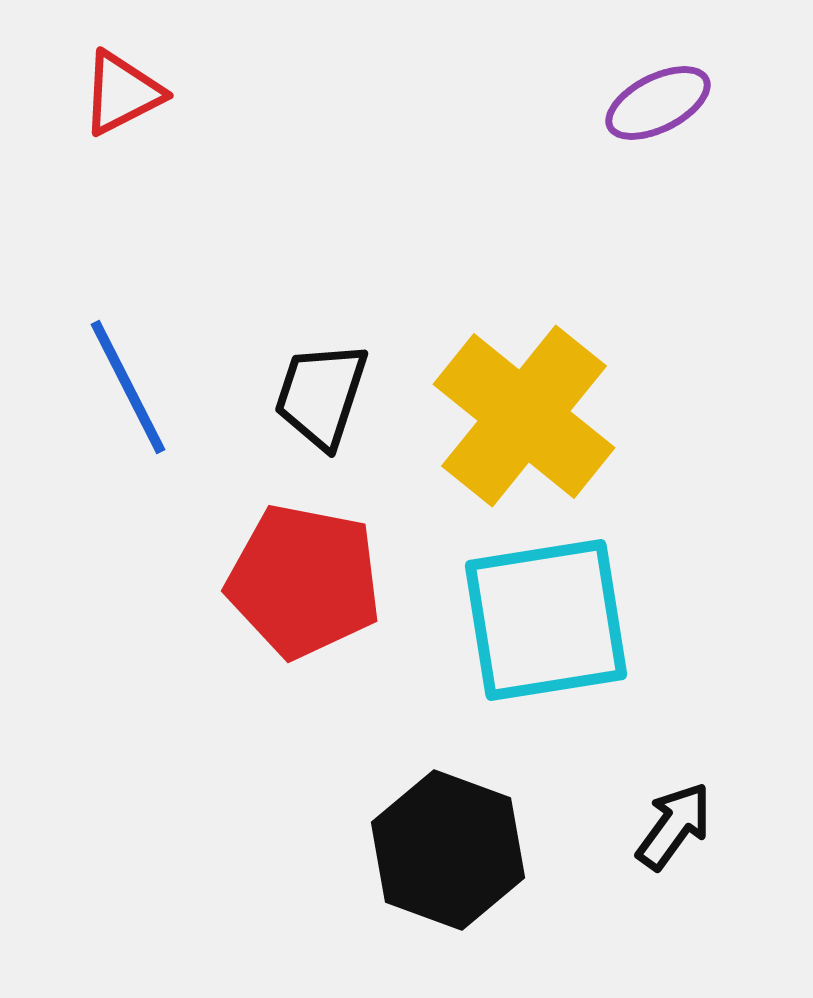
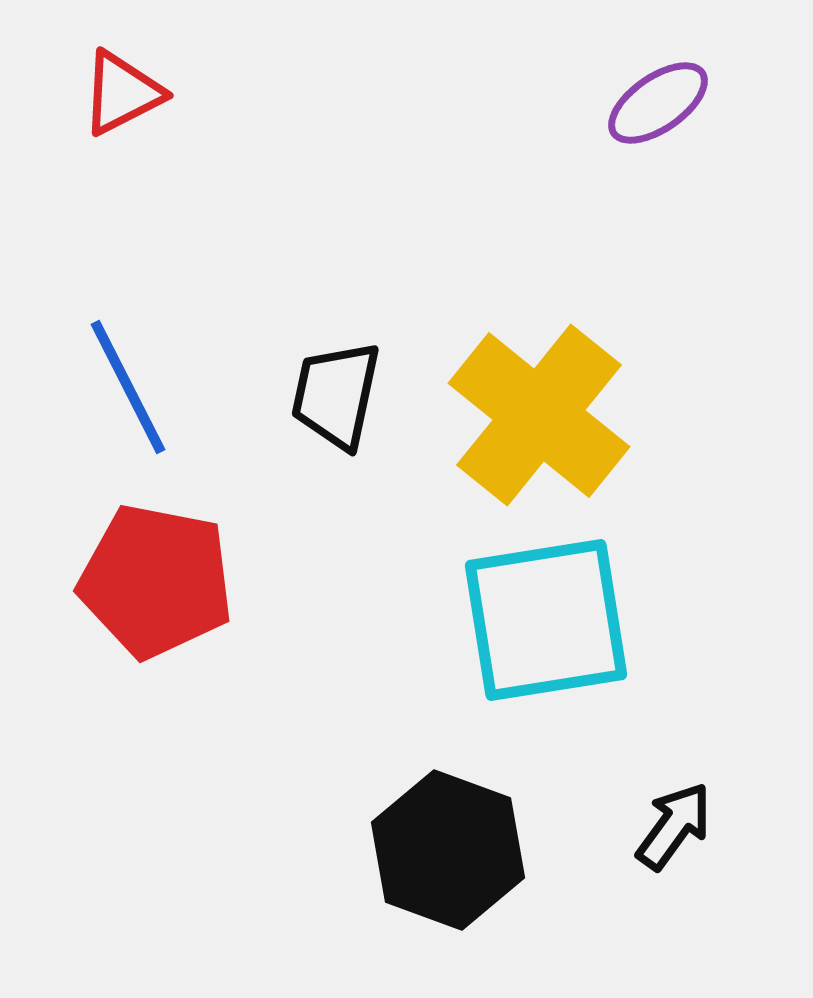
purple ellipse: rotated 8 degrees counterclockwise
black trapezoid: moved 15 px right; rotated 6 degrees counterclockwise
yellow cross: moved 15 px right, 1 px up
red pentagon: moved 148 px left
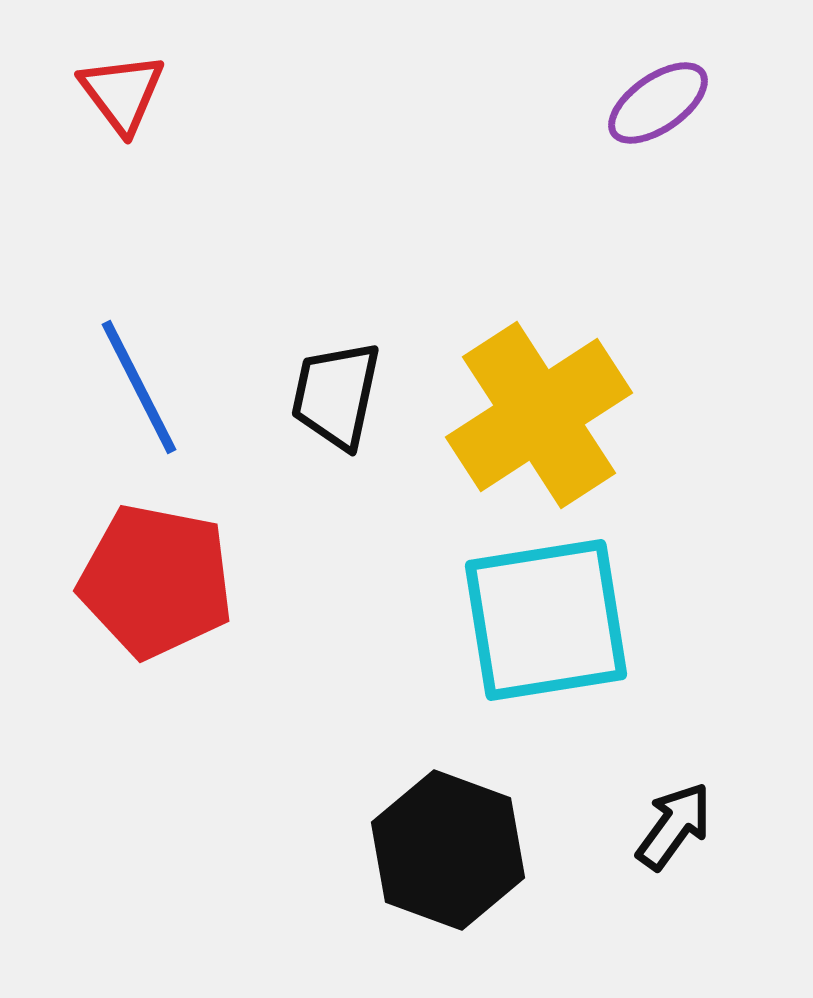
red triangle: rotated 40 degrees counterclockwise
blue line: moved 11 px right
yellow cross: rotated 18 degrees clockwise
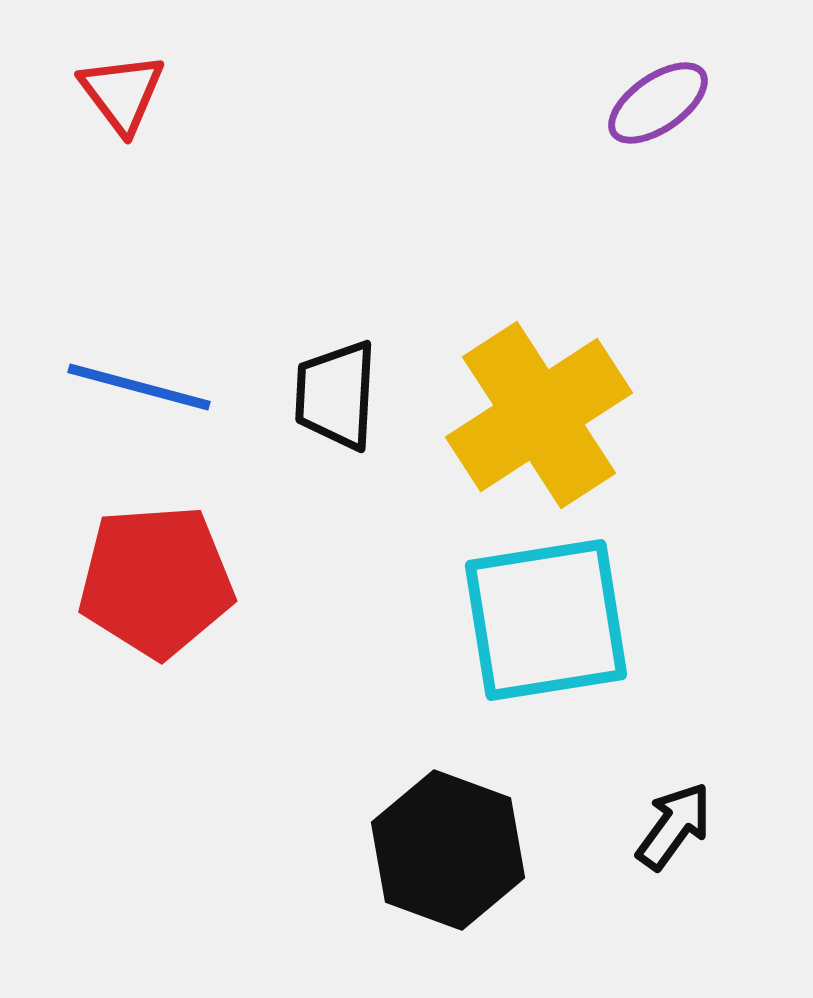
blue line: rotated 48 degrees counterclockwise
black trapezoid: rotated 9 degrees counterclockwise
red pentagon: rotated 15 degrees counterclockwise
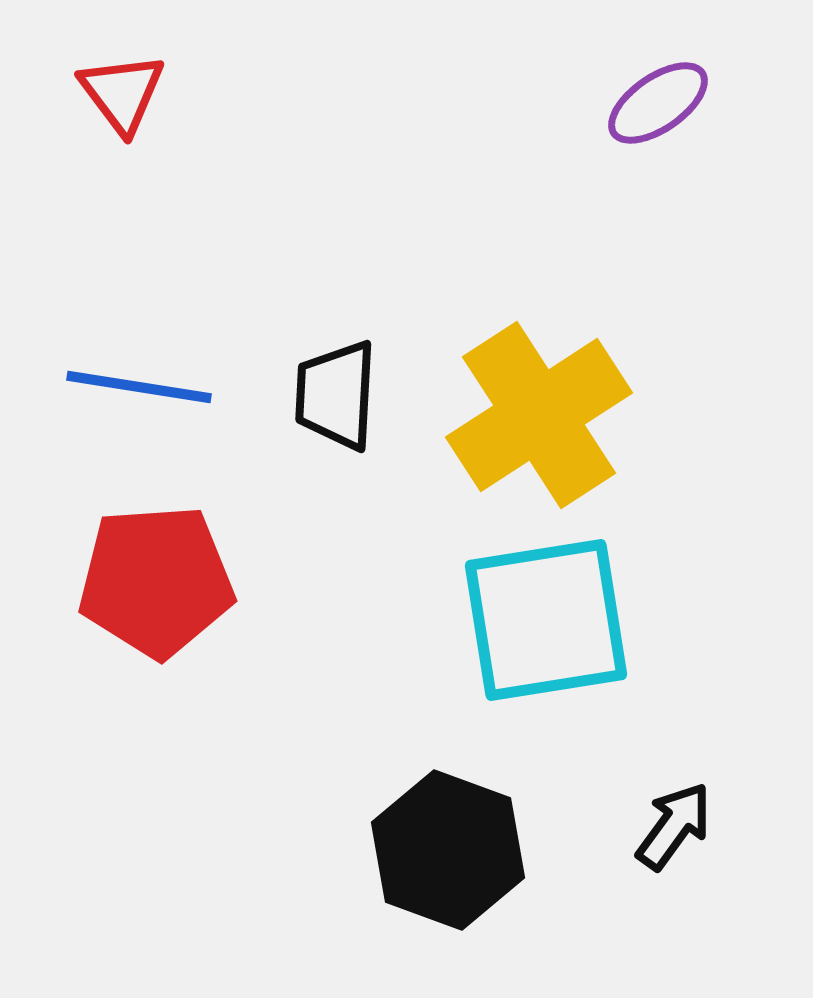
blue line: rotated 6 degrees counterclockwise
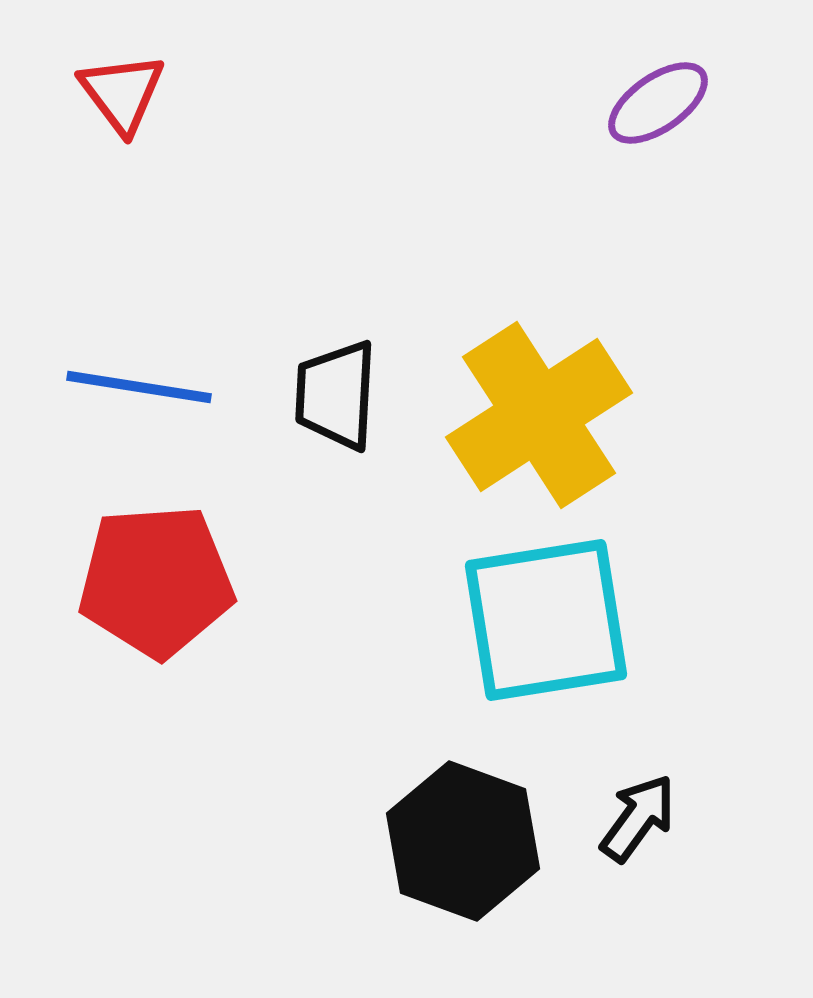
black arrow: moved 36 px left, 8 px up
black hexagon: moved 15 px right, 9 px up
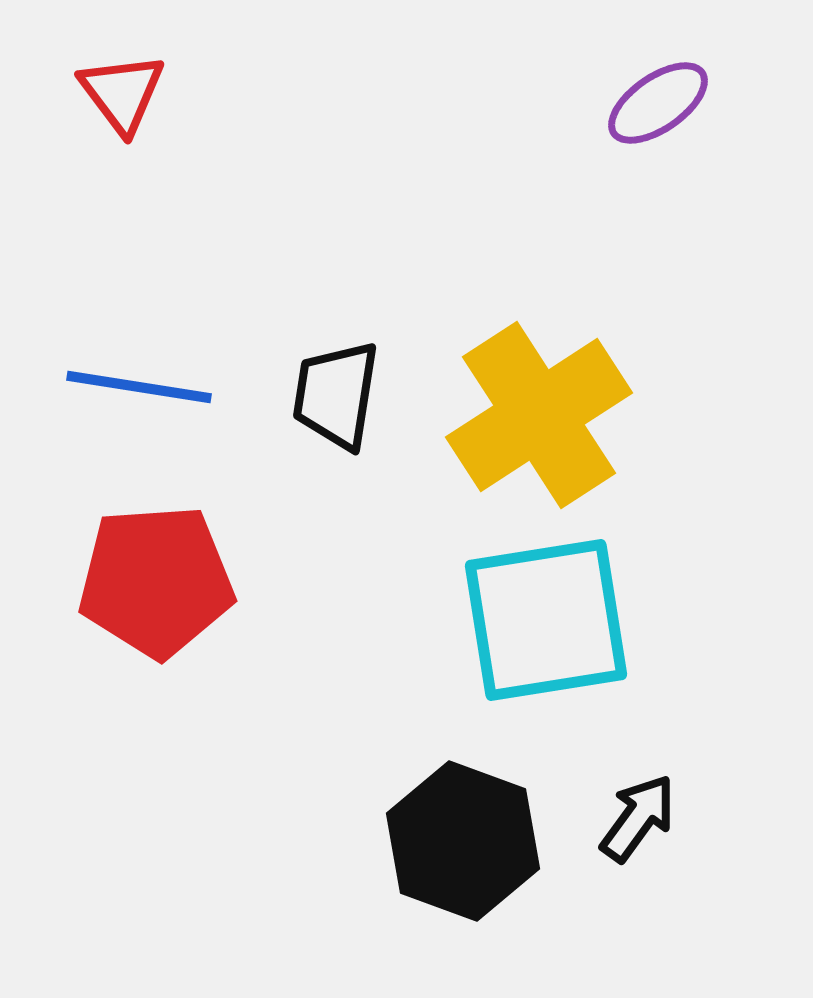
black trapezoid: rotated 6 degrees clockwise
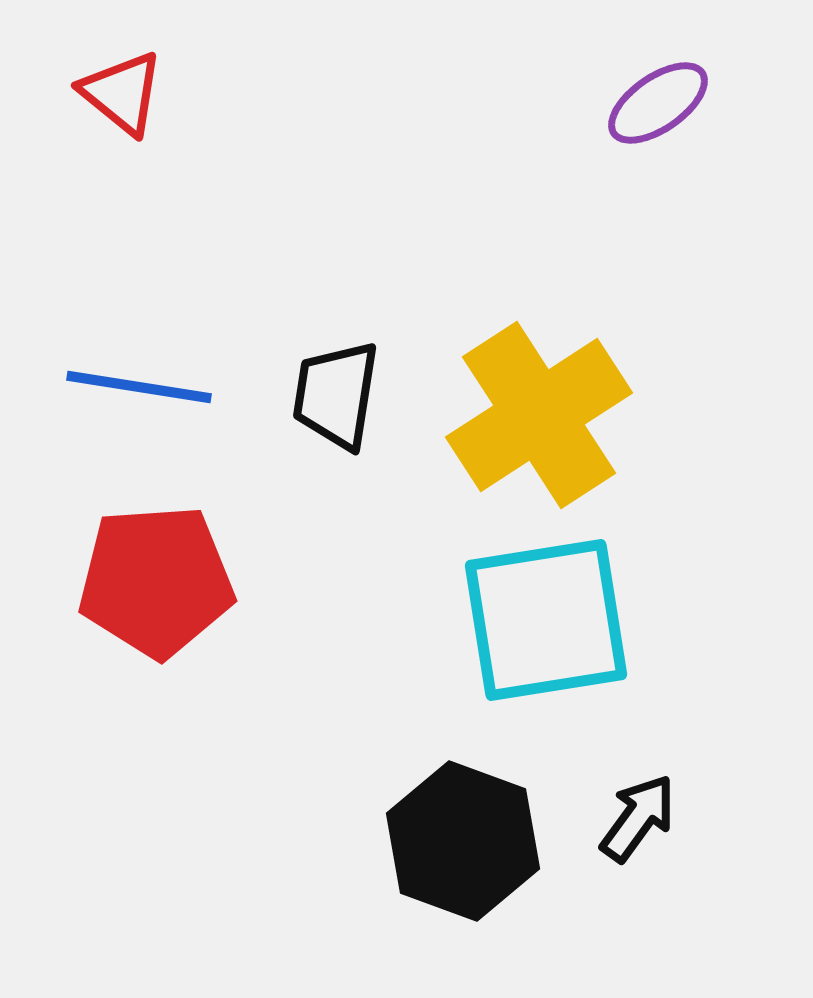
red triangle: rotated 14 degrees counterclockwise
